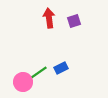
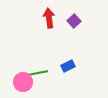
purple square: rotated 24 degrees counterclockwise
blue rectangle: moved 7 px right, 2 px up
green line: rotated 24 degrees clockwise
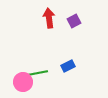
purple square: rotated 16 degrees clockwise
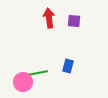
purple square: rotated 32 degrees clockwise
blue rectangle: rotated 48 degrees counterclockwise
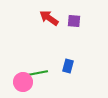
red arrow: rotated 48 degrees counterclockwise
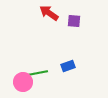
red arrow: moved 5 px up
blue rectangle: rotated 56 degrees clockwise
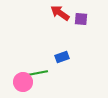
red arrow: moved 11 px right
purple square: moved 7 px right, 2 px up
blue rectangle: moved 6 px left, 9 px up
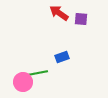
red arrow: moved 1 px left
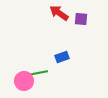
pink circle: moved 1 px right, 1 px up
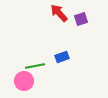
red arrow: rotated 12 degrees clockwise
purple square: rotated 24 degrees counterclockwise
green line: moved 3 px left, 7 px up
